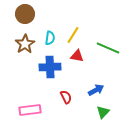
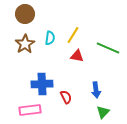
blue cross: moved 8 px left, 17 px down
blue arrow: rotated 112 degrees clockwise
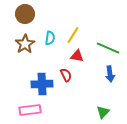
blue arrow: moved 14 px right, 16 px up
red semicircle: moved 22 px up
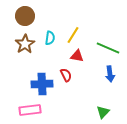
brown circle: moved 2 px down
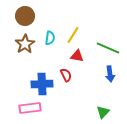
pink rectangle: moved 2 px up
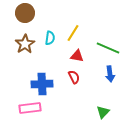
brown circle: moved 3 px up
yellow line: moved 2 px up
red semicircle: moved 8 px right, 2 px down
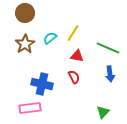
cyan semicircle: rotated 136 degrees counterclockwise
blue cross: rotated 15 degrees clockwise
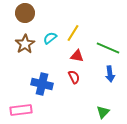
pink rectangle: moved 9 px left, 2 px down
